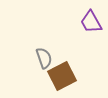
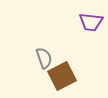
purple trapezoid: rotated 55 degrees counterclockwise
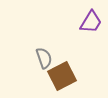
purple trapezoid: rotated 65 degrees counterclockwise
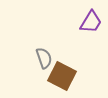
brown square: rotated 36 degrees counterclockwise
